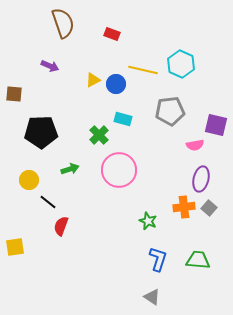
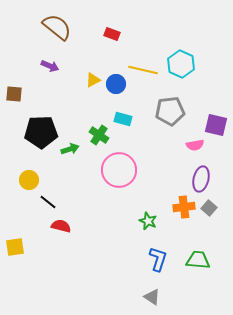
brown semicircle: moved 6 px left, 4 px down; rotated 32 degrees counterclockwise
green cross: rotated 12 degrees counterclockwise
green arrow: moved 20 px up
red semicircle: rotated 84 degrees clockwise
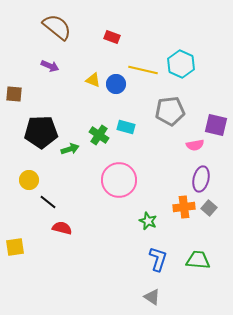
red rectangle: moved 3 px down
yellow triangle: rotated 49 degrees clockwise
cyan rectangle: moved 3 px right, 8 px down
pink circle: moved 10 px down
red semicircle: moved 1 px right, 2 px down
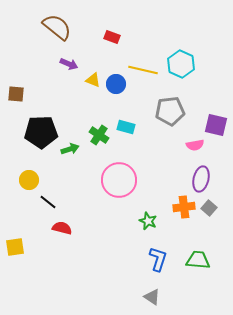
purple arrow: moved 19 px right, 2 px up
brown square: moved 2 px right
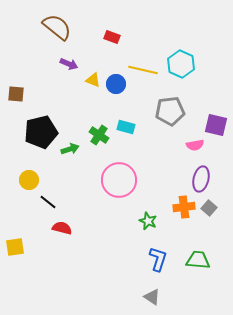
black pentagon: rotated 12 degrees counterclockwise
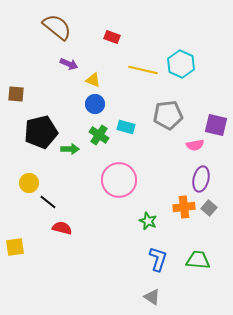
blue circle: moved 21 px left, 20 px down
gray pentagon: moved 2 px left, 4 px down
green arrow: rotated 18 degrees clockwise
yellow circle: moved 3 px down
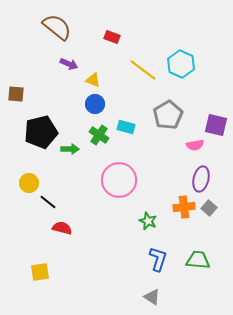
yellow line: rotated 24 degrees clockwise
gray pentagon: rotated 24 degrees counterclockwise
yellow square: moved 25 px right, 25 px down
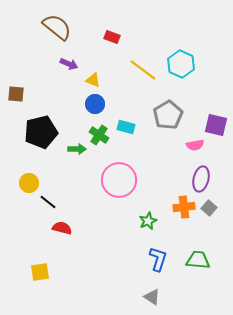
green arrow: moved 7 px right
green star: rotated 24 degrees clockwise
